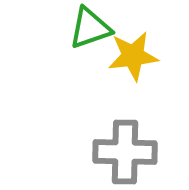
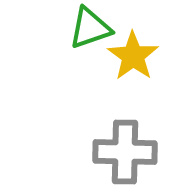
yellow star: rotated 30 degrees counterclockwise
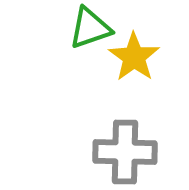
yellow star: moved 1 px right, 1 px down
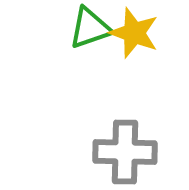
yellow star: moved 24 px up; rotated 15 degrees counterclockwise
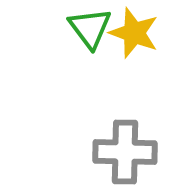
green triangle: rotated 48 degrees counterclockwise
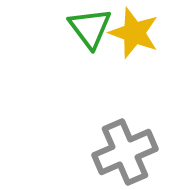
gray cross: rotated 24 degrees counterclockwise
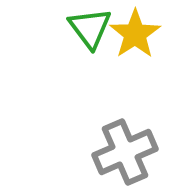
yellow star: moved 1 px right, 1 px down; rotated 18 degrees clockwise
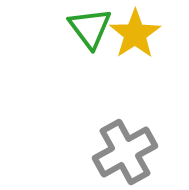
gray cross: rotated 6 degrees counterclockwise
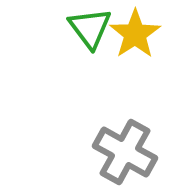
gray cross: rotated 32 degrees counterclockwise
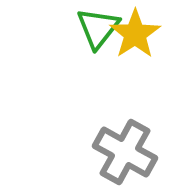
green triangle: moved 8 px right; rotated 15 degrees clockwise
